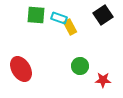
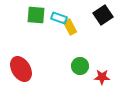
red star: moved 1 px left, 3 px up
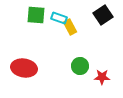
red ellipse: moved 3 px right, 1 px up; rotated 50 degrees counterclockwise
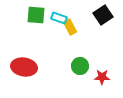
red ellipse: moved 1 px up
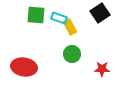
black square: moved 3 px left, 2 px up
green circle: moved 8 px left, 12 px up
red star: moved 8 px up
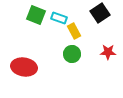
green square: rotated 18 degrees clockwise
yellow rectangle: moved 4 px right, 4 px down
red star: moved 6 px right, 17 px up
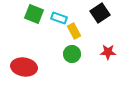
green square: moved 2 px left, 1 px up
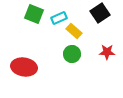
cyan rectangle: rotated 42 degrees counterclockwise
yellow rectangle: rotated 21 degrees counterclockwise
red star: moved 1 px left
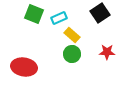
yellow rectangle: moved 2 px left, 4 px down
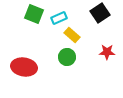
green circle: moved 5 px left, 3 px down
